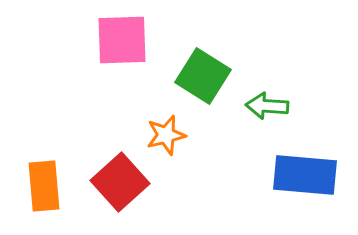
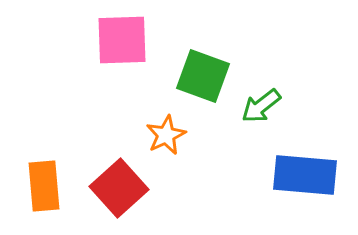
green square: rotated 12 degrees counterclockwise
green arrow: moved 6 px left; rotated 42 degrees counterclockwise
orange star: rotated 12 degrees counterclockwise
red square: moved 1 px left, 6 px down
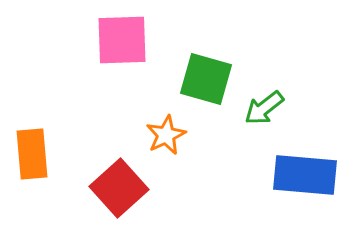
green square: moved 3 px right, 3 px down; rotated 4 degrees counterclockwise
green arrow: moved 3 px right, 2 px down
orange rectangle: moved 12 px left, 32 px up
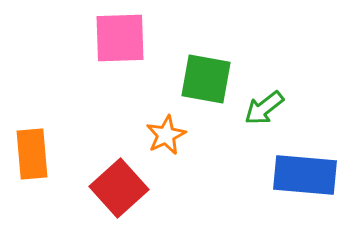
pink square: moved 2 px left, 2 px up
green square: rotated 6 degrees counterclockwise
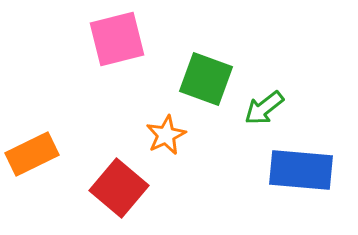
pink square: moved 3 px left, 1 px down; rotated 12 degrees counterclockwise
green square: rotated 10 degrees clockwise
orange rectangle: rotated 69 degrees clockwise
blue rectangle: moved 4 px left, 5 px up
red square: rotated 8 degrees counterclockwise
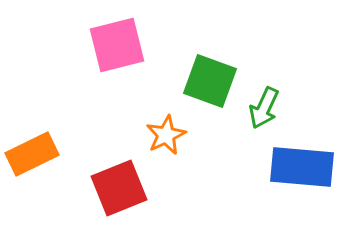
pink square: moved 6 px down
green square: moved 4 px right, 2 px down
green arrow: rotated 27 degrees counterclockwise
blue rectangle: moved 1 px right, 3 px up
red square: rotated 28 degrees clockwise
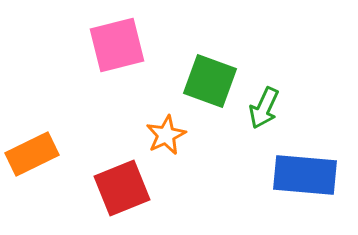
blue rectangle: moved 3 px right, 8 px down
red square: moved 3 px right
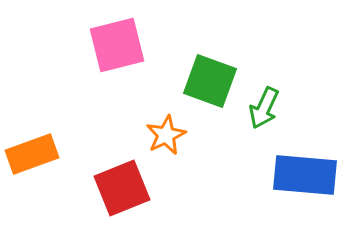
orange rectangle: rotated 6 degrees clockwise
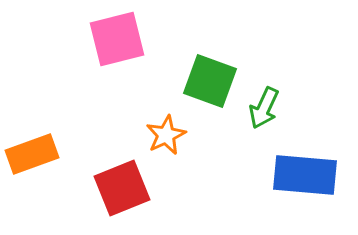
pink square: moved 6 px up
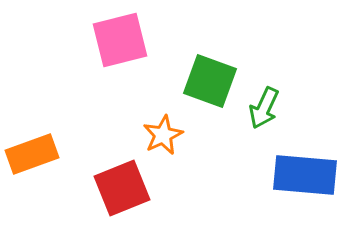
pink square: moved 3 px right, 1 px down
orange star: moved 3 px left
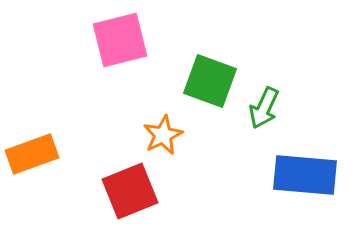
red square: moved 8 px right, 3 px down
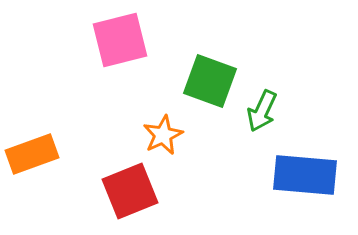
green arrow: moved 2 px left, 3 px down
